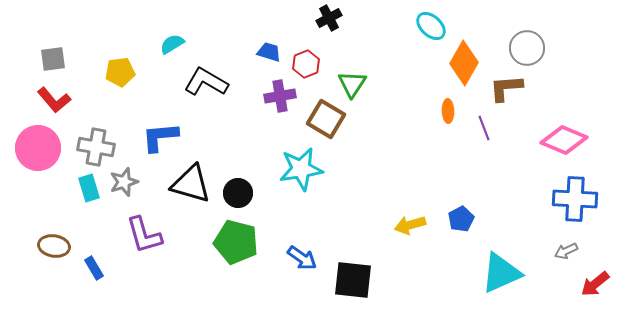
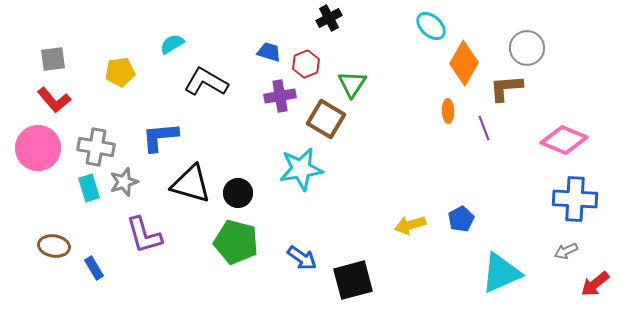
black square: rotated 21 degrees counterclockwise
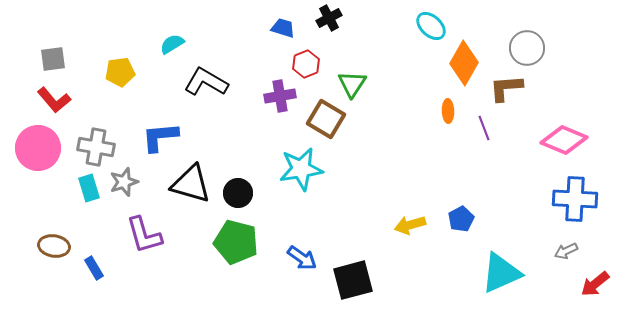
blue trapezoid: moved 14 px right, 24 px up
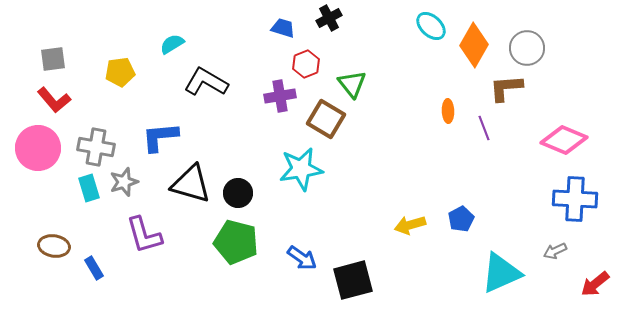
orange diamond: moved 10 px right, 18 px up
green triangle: rotated 12 degrees counterclockwise
gray arrow: moved 11 px left
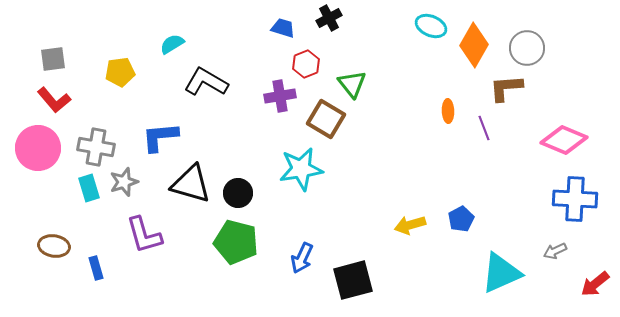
cyan ellipse: rotated 20 degrees counterclockwise
blue arrow: rotated 80 degrees clockwise
blue rectangle: moved 2 px right; rotated 15 degrees clockwise
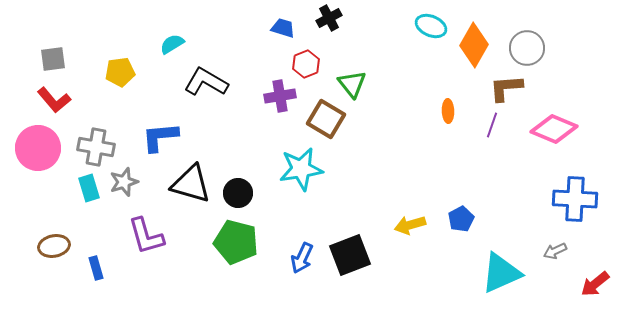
purple line: moved 8 px right, 3 px up; rotated 40 degrees clockwise
pink diamond: moved 10 px left, 11 px up
purple L-shape: moved 2 px right, 1 px down
brown ellipse: rotated 20 degrees counterclockwise
black square: moved 3 px left, 25 px up; rotated 6 degrees counterclockwise
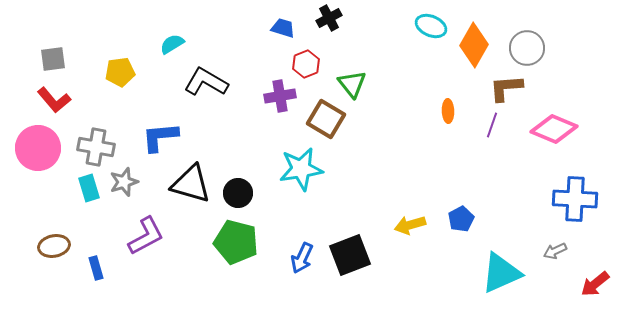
purple L-shape: rotated 102 degrees counterclockwise
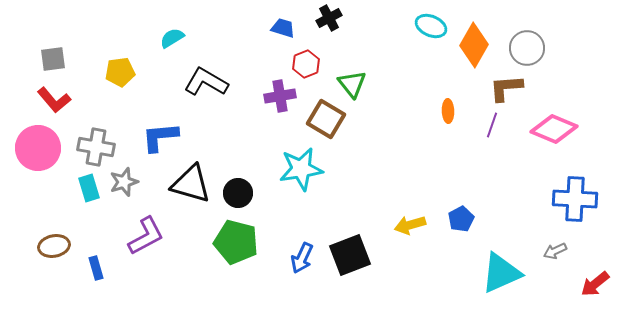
cyan semicircle: moved 6 px up
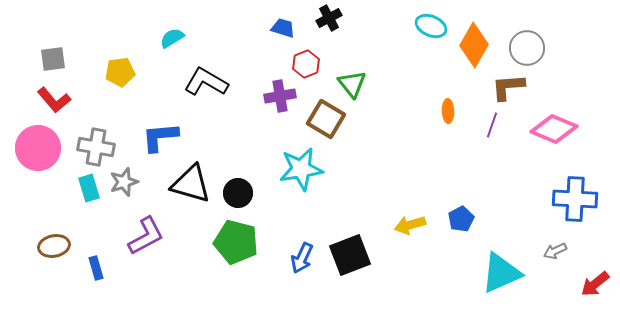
brown L-shape: moved 2 px right, 1 px up
